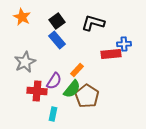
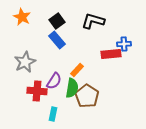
black L-shape: moved 2 px up
green semicircle: moved 1 px up; rotated 30 degrees counterclockwise
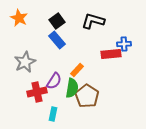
orange star: moved 3 px left, 1 px down
red cross: moved 1 px down; rotated 18 degrees counterclockwise
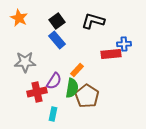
gray star: rotated 25 degrees clockwise
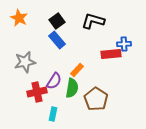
gray star: rotated 10 degrees counterclockwise
brown pentagon: moved 9 px right, 3 px down
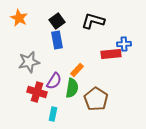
blue rectangle: rotated 30 degrees clockwise
gray star: moved 4 px right
red cross: rotated 30 degrees clockwise
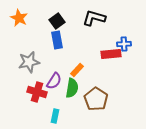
black L-shape: moved 1 px right, 3 px up
cyan rectangle: moved 2 px right, 2 px down
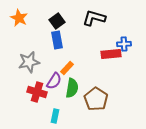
orange rectangle: moved 10 px left, 2 px up
